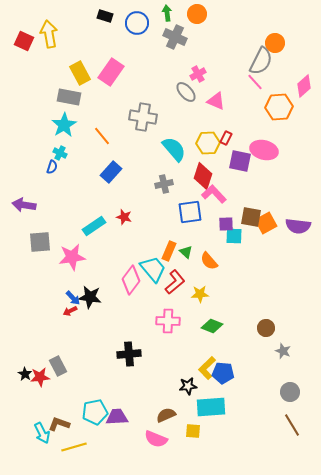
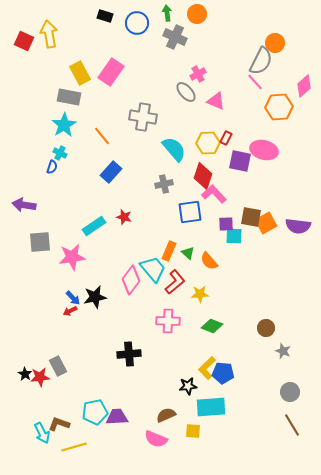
green triangle at (186, 252): moved 2 px right, 1 px down
black star at (90, 297): moved 5 px right; rotated 20 degrees counterclockwise
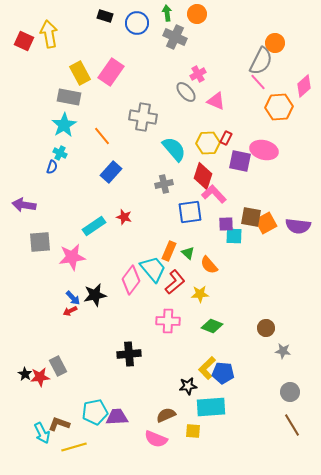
pink line at (255, 82): moved 3 px right
orange semicircle at (209, 261): moved 4 px down
black star at (95, 297): moved 2 px up
gray star at (283, 351): rotated 14 degrees counterclockwise
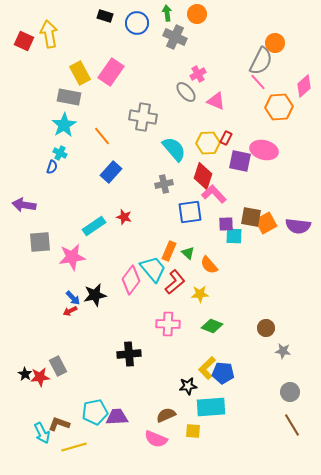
pink cross at (168, 321): moved 3 px down
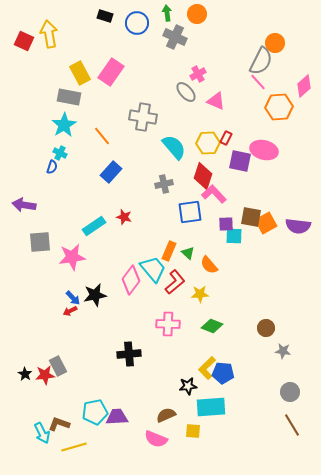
cyan semicircle at (174, 149): moved 2 px up
red star at (40, 377): moved 5 px right, 2 px up
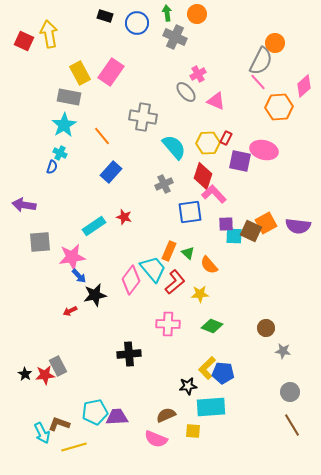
gray cross at (164, 184): rotated 12 degrees counterclockwise
brown square at (251, 217): moved 14 px down; rotated 15 degrees clockwise
blue arrow at (73, 298): moved 6 px right, 22 px up
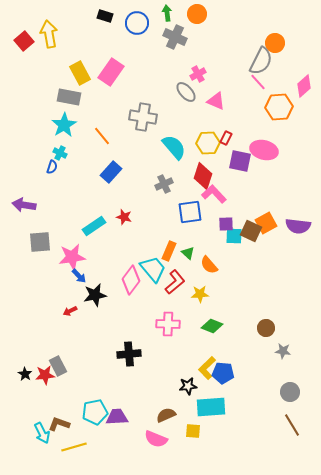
red square at (24, 41): rotated 24 degrees clockwise
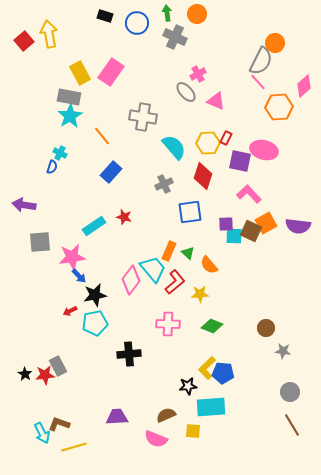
cyan star at (64, 125): moved 6 px right, 9 px up
pink L-shape at (214, 194): moved 35 px right
cyan pentagon at (95, 412): moved 89 px up
